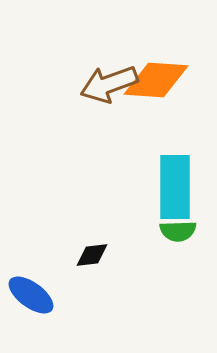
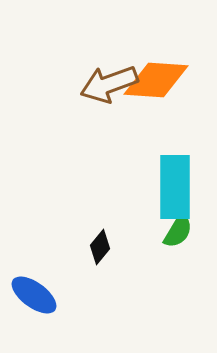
green semicircle: rotated 57 degrees counterclockwise
black diamond: moved 8 px right, 8 px up; rotated 44 degrees counterclockwise
blue ellipse: moved 3 px right
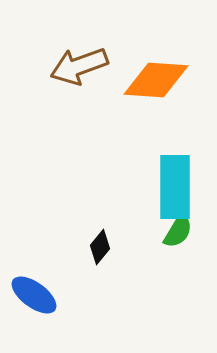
brown arrow: moved 30 px left, 18 px up
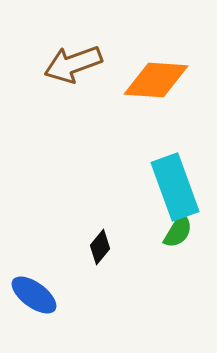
brown arrow: moved 6 px left, 2 px up
cyan rectangle: rotated 20 degrees counterclockwise
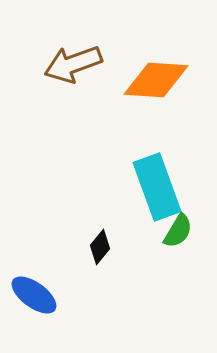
cyan rectangle: moved 18 px left
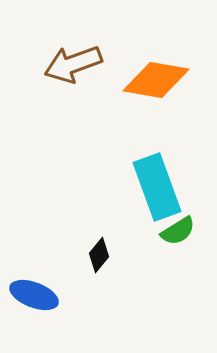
orange diamond: rotated 6 degrees clockwise
green semicircle: rotated 27 degrees clockwise
black diamond: moved 1 px left, 8 px down
blue ellipse: rotated 15 degrees counterclockwise
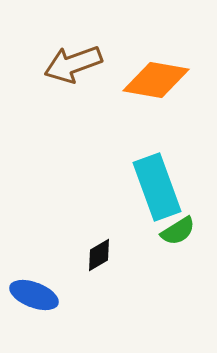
black diamond: rotated 20 degrees clockwise
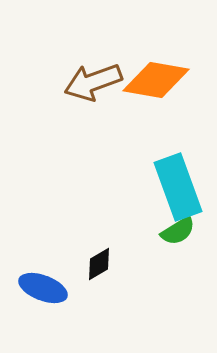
brown arrow: moved 20 px right, 18 px down
cyan rectangle: moved 21 px right
black diamond: moved 9 px down
blue ellipse: moved 9 px right, 7 px up
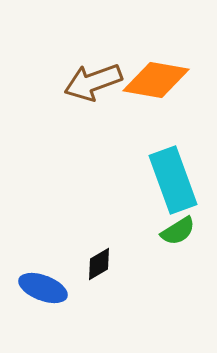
cyan rectangle: moved 5 px left, 7 px up
